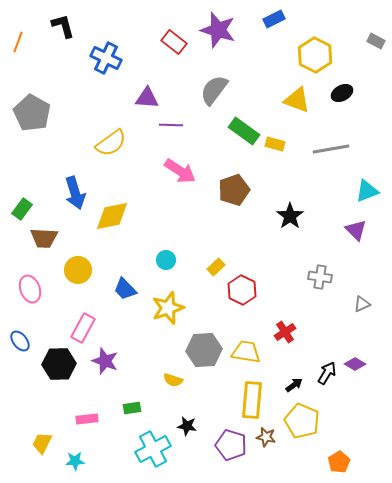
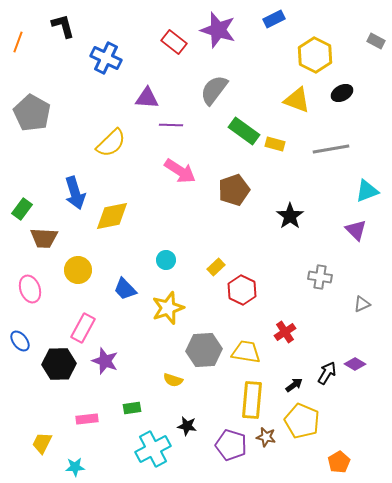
yellow semicircle at (111, 143): rotated 8 degrees counterclockwise
cyan star at (75, 461): moved 6 px down
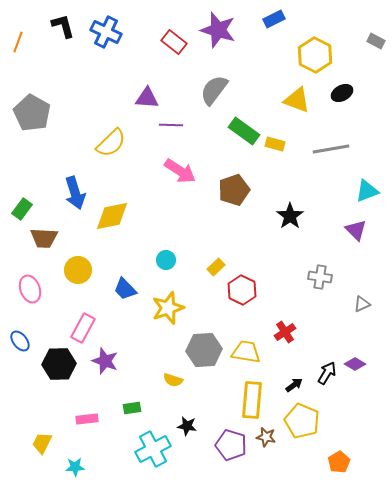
blue cross at (106, 58): moved 26 px up
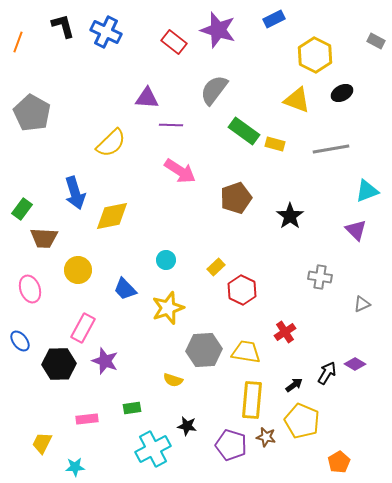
brown pentagon at (234, 190): moved 2 px right, 8 px down
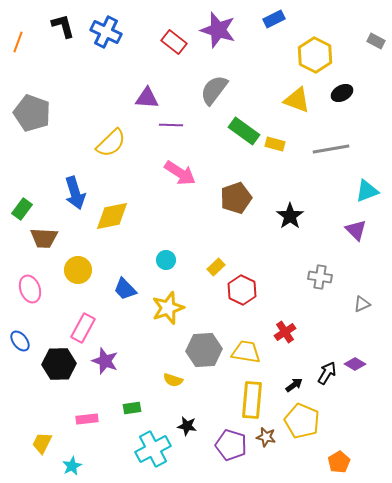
gray pentagon at (32, 113): rotated 9 degrees counterclockwise
pink arrow at (180, 171): moved 2 px down
cyan star at (75, 467): moved 3 px left, 1 px up; rotated 24 degrees counterclockwise
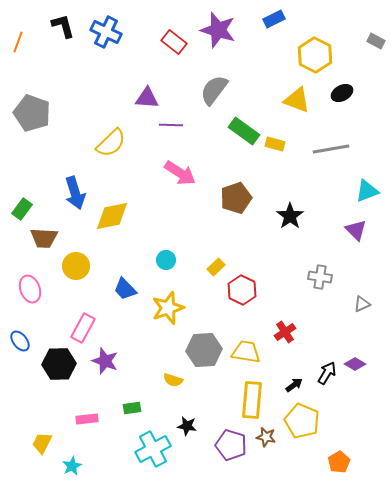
yellow circle at (78, 270): moved 2 px left, 4 px up
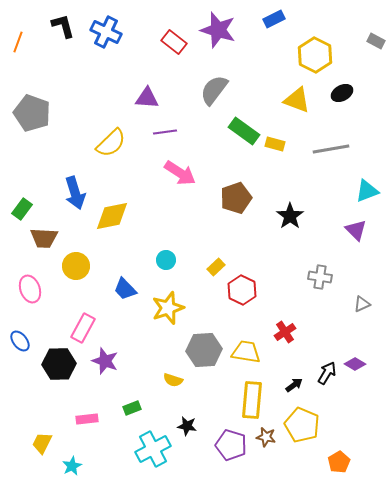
purple line at (171, 125): moved 6 px left, 7 px down; rotated 10 degrees counterclockwise
green rectangle at (132, 408): rotated 12 degrees counterclockwise
yellow pentagon at (302, 421): moved 4 px down
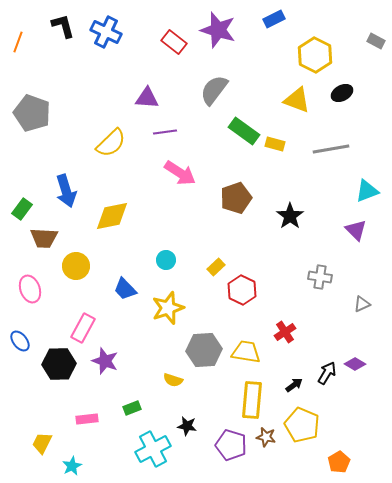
blue arrow at (75, 193): moved 9 px left, 2 px up
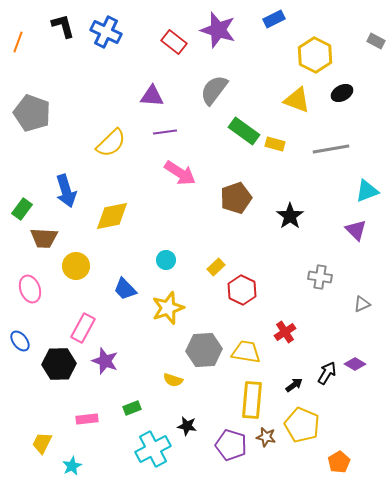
purple triangle at (147, 98): moved 5 px right, 2 px up
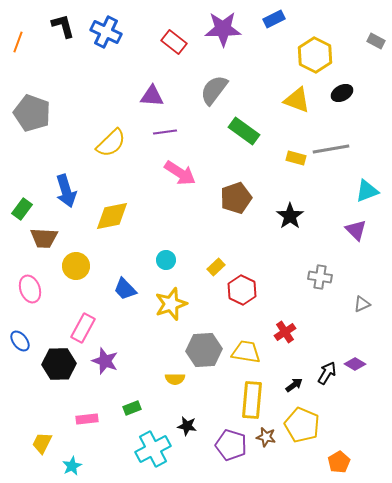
purple star at (218, 30): moved 5 px right, 1 px up; rotated 18 degrees counterclockwise
yellow rectangle at (275, 144): moved 21 px right, 14 px down
yellow star at (168, 308): moved 3 px right, 4 px up
yellow semicircle at (173, 380): moved 2 px right, 1 px up; rotated 18 degrees counterclockwise
